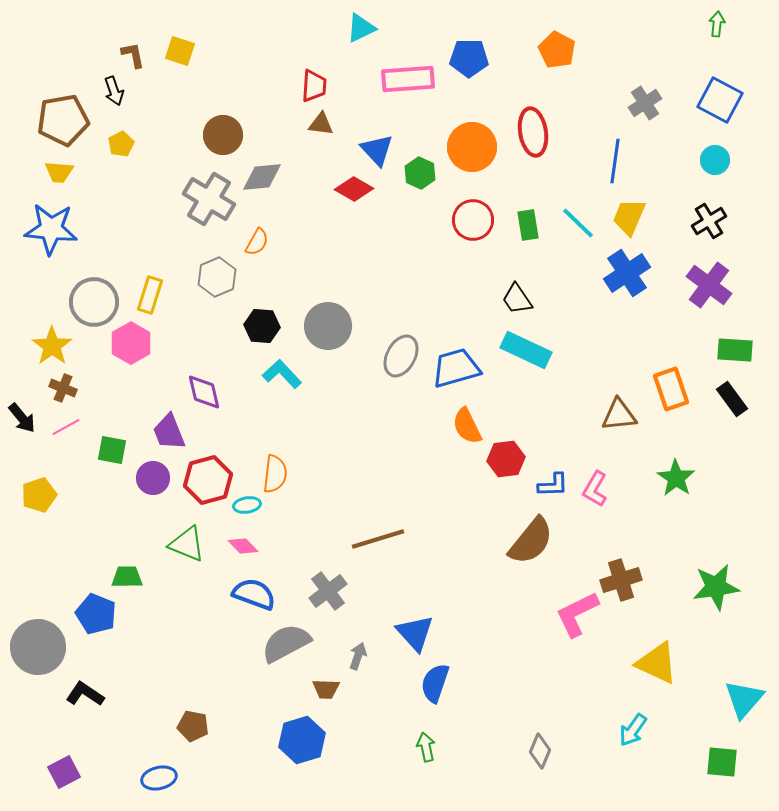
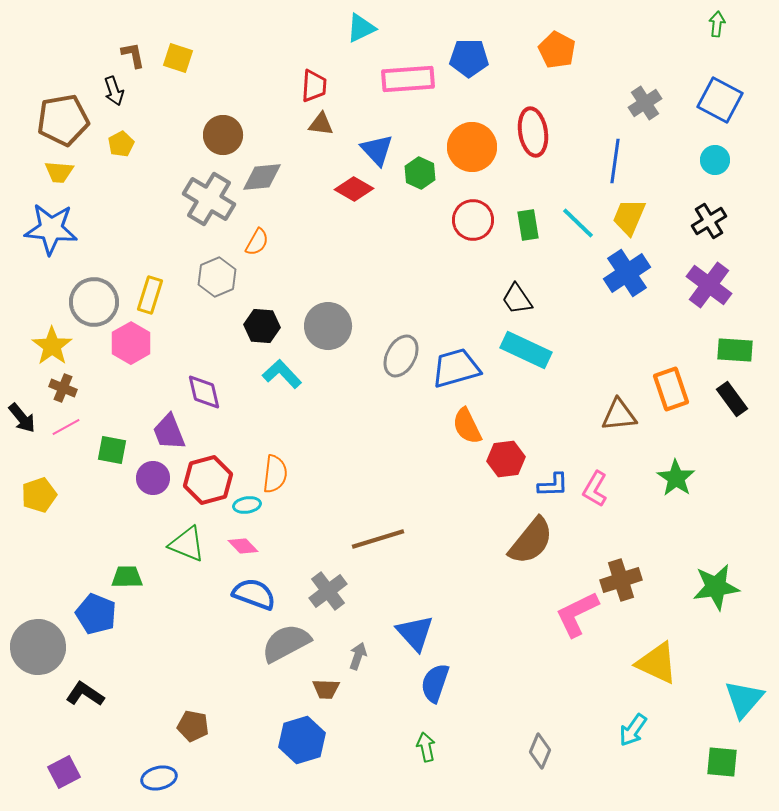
yellow square at (180, 51): moved 2 px left, 7 px down
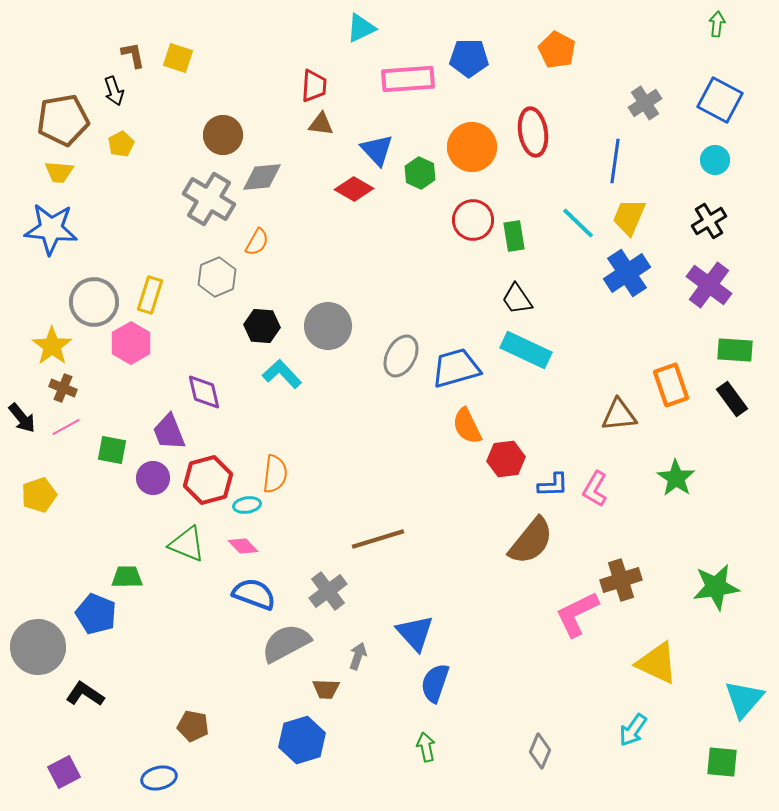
green rectangle at (528, 225): moved 14 px left, 11 px down
orange rectangle at (671, 389): moved 4 px up
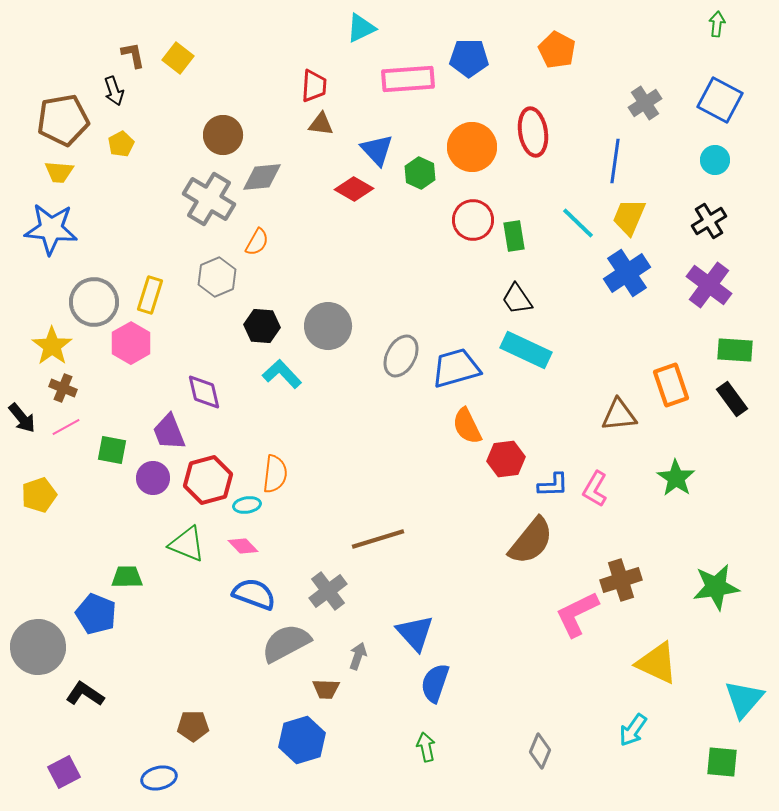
yellow square at (178, 58): rotated 20 degrees clockwise
brown pentagon at (193, 726): rotated 12 degrees counterclockwise
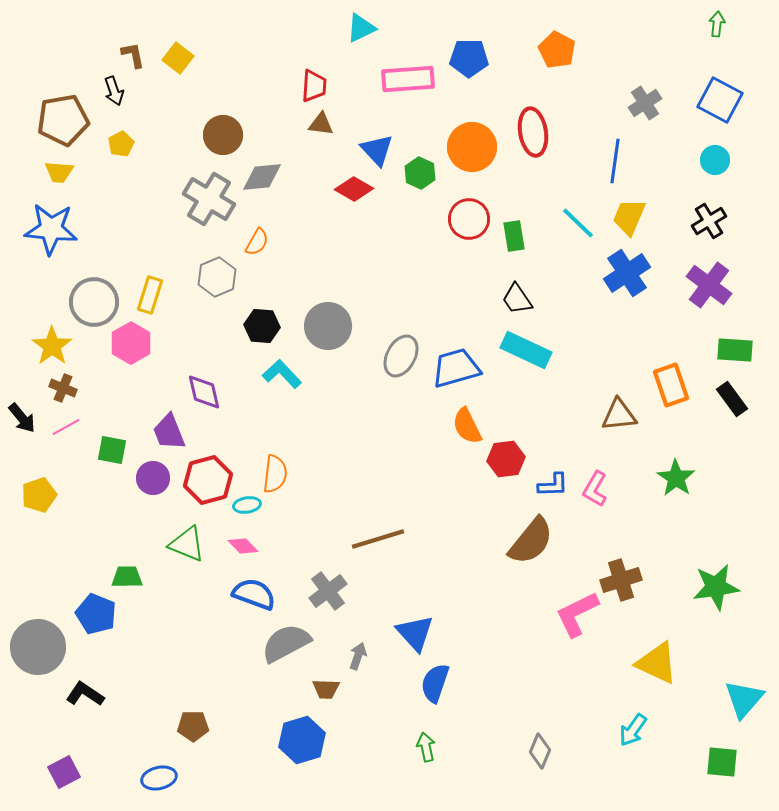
red circle at (473, 220): moved 4 px left, 1 px up
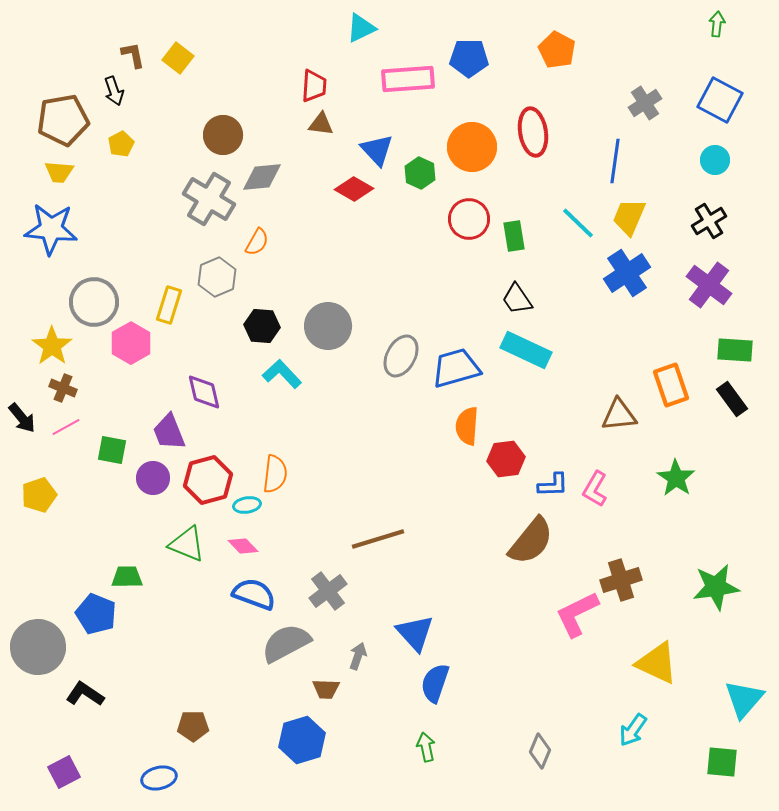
yellow rectangle at (150, 295): moved 19 px right, 10 px down
orange semicircle at (467, 426): rotated 30 degrees clockwise
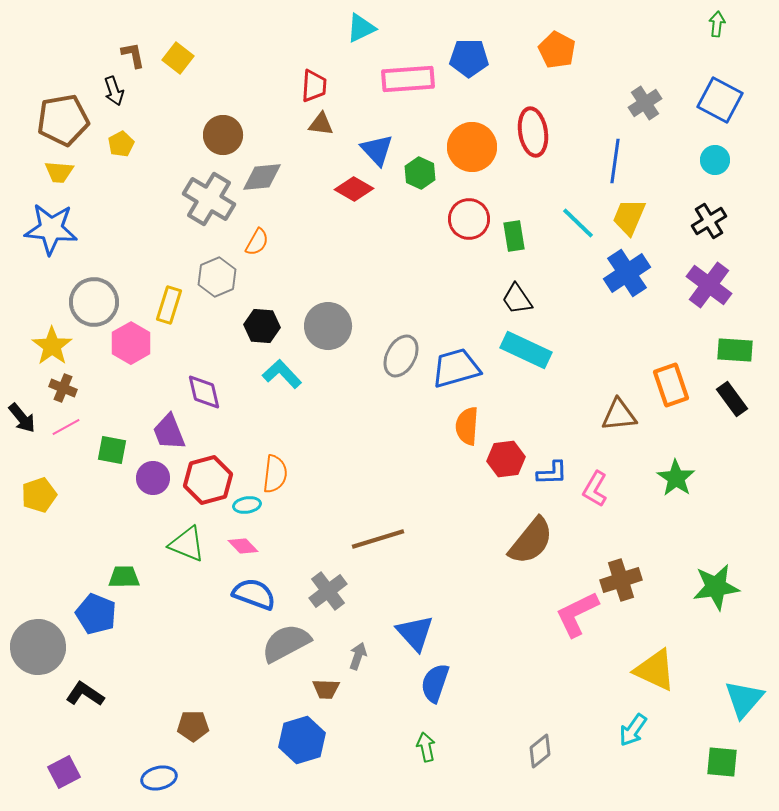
blue L-shape at (553, 485): moved 1 px left, 12 px up
green trapezoid at (127, 577): moved 3 px left
yellow triangle at (657, 663): moved 2 px left, 7 px down
gray diamond at (540, 751): rotated 28 degrees clockwise
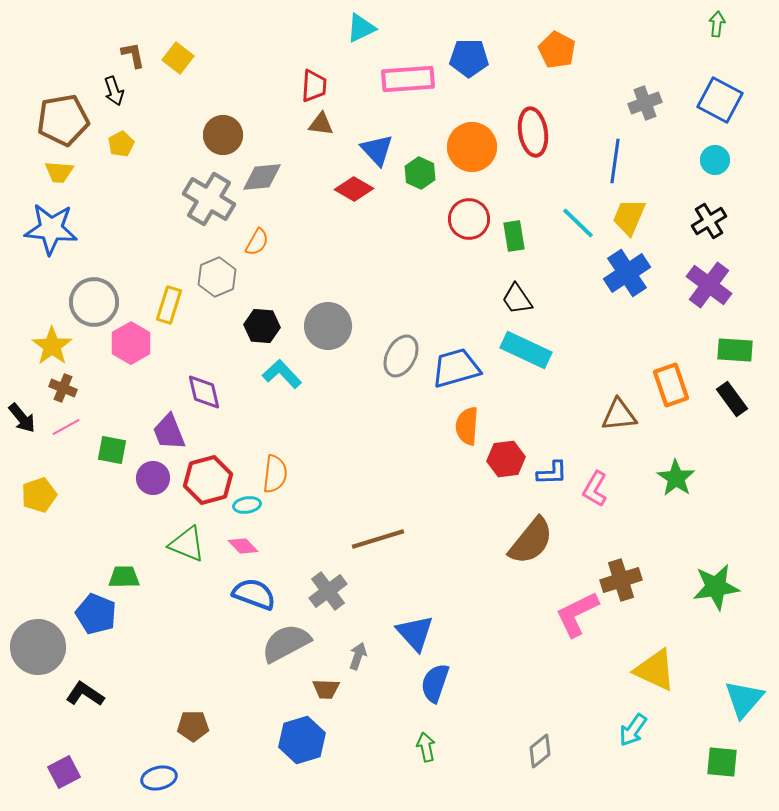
gray cross at (645, 103): rotated 12 degrees clockwise
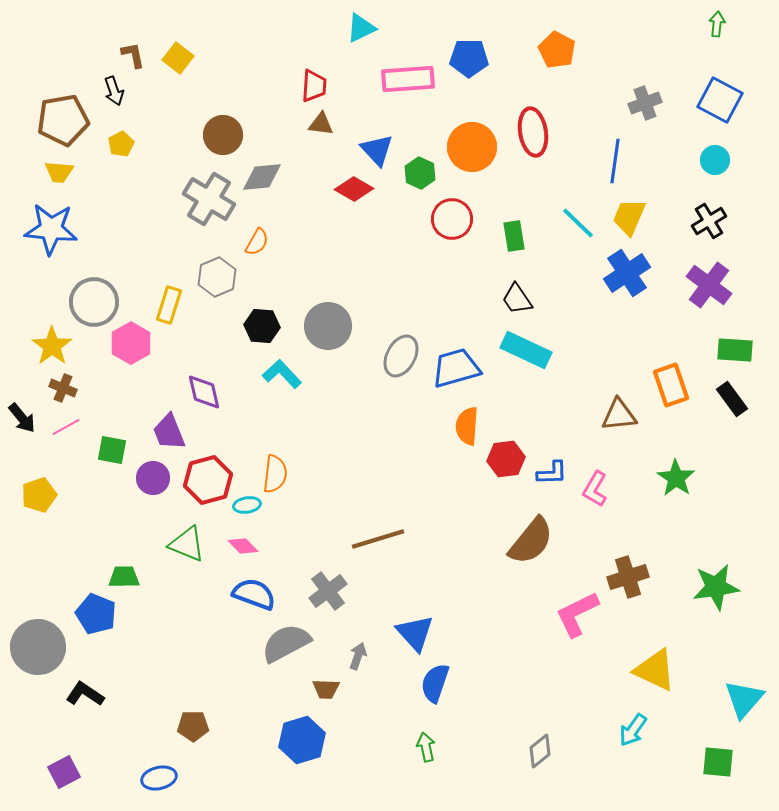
red circle at (469, 219): moved 17 px left
brown cross at (621, 580): moved 7 px right, 3 px up
green square at (722, 762): moved 4 px left
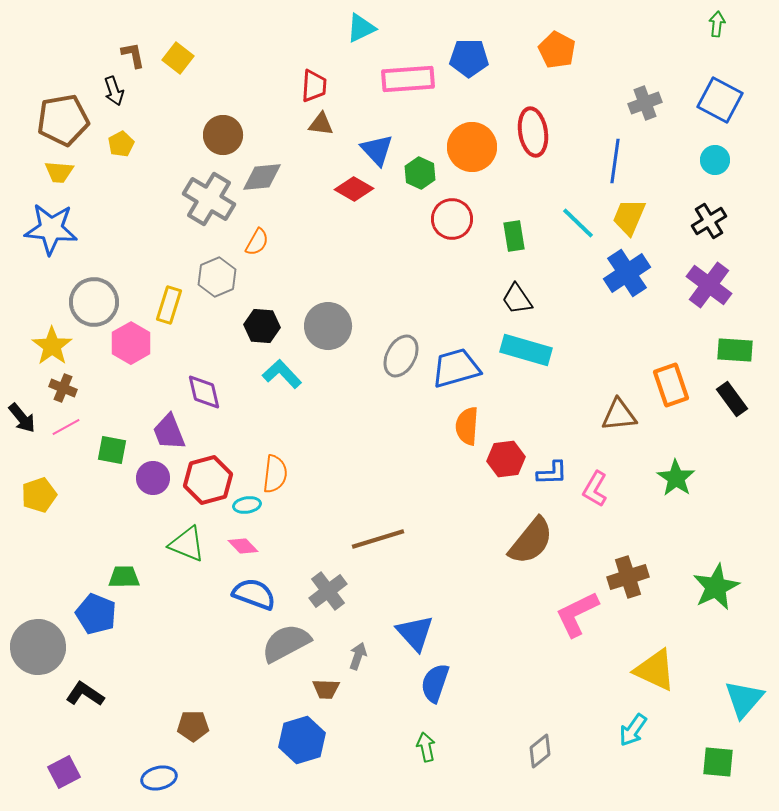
cyan rectangle at (526, 350): rotated 9 degrees counterclockwise
green star at (716, 587): rotated 18 degrees counterclockwise
